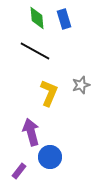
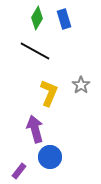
green diamond: rotated 35 degrees clockwise
gray star: rotated 18 degrees counterclockwise
purple arrow: moved 4 px right, 3 px up
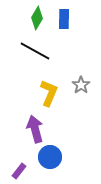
blue rectangle: rotated 18 degrees clockwise
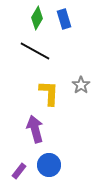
blue rectangle: rotated 18 degrees counterclockwise
yellow L-shape: rotated 20 degrees counterclockwise
blue circle: moved 1 px left, 8 px down
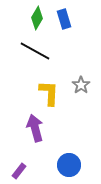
purple arrow: moved 1 px up
blue circle: moved 20 px right
